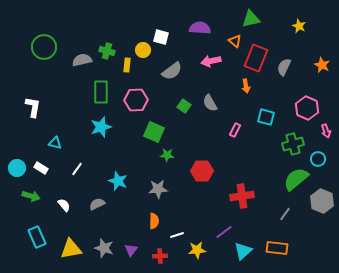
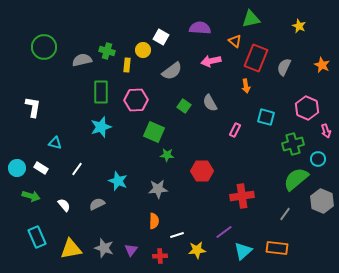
white square at (161, 37): rotated 14 degrees clockwise
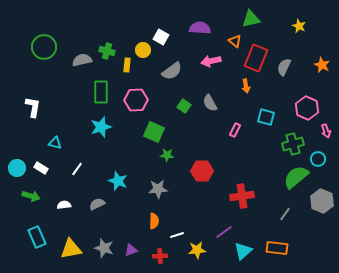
green semicircle at (296, 179): moved 2 px up
white semicircle at (64, 205): rotated 56 degrees counterclockwise
purple triangle at (131, 250): rotated 32 degrees clockwise
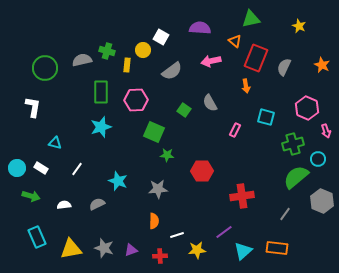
green circle at (44, 47): moved 1 px right, 21 px down
green square at (184, 106): moved 4 px down
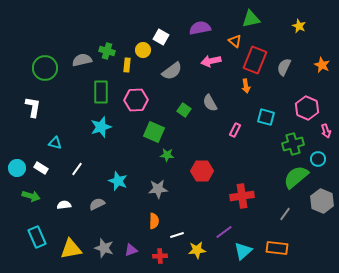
purple semicircle at (200, 28): rotated 15 degrees counterclockwise
red rectangle at (256, 58): moved 1 px left, 2 px down
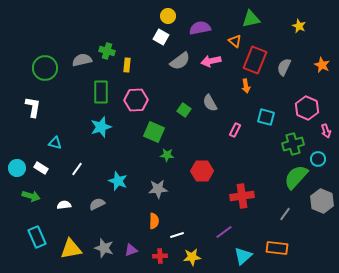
yellow circle at (143, 50): moved 25 px right, 34 px up
gray semicircle at (172, 71): moved 8 px right, 10 px up
green semicircle at (296, 177): rotated 8 degrees counterclockwise
yellow star at (197, 250): moved 5 px left, 7 px down
cyan triangle at (243, 251): moved 5 px down
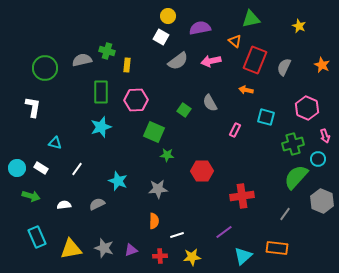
gray semicircle at (180, 61): moved 2 px left
orange arrow at (246, 86): moved 4 px down; rotated 112 degrees clockwise
pink arrow at (326, 131): moved 1 px left, 5 px down
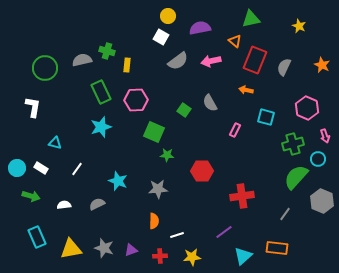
green rectangle at (101, 92): rotated 25 degrees counterclockwise
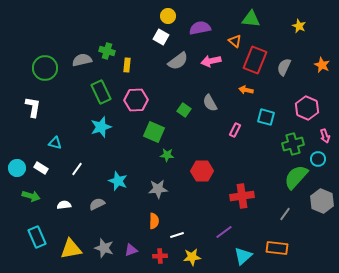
green triangle at (251, 19): rotated 18 degrees clockwise
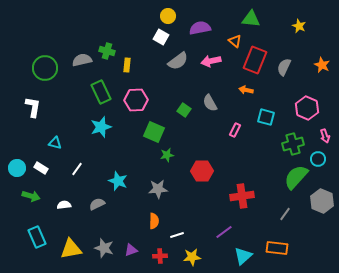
green star at (167, 155): rotated 16 degrees counterclockwise
